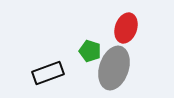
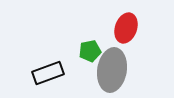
green pentagon: rotated 30 degrees counterclockwise
gray ellipse: moved 2 px left, 2 px down; rotated 9 degrees counterclockwise
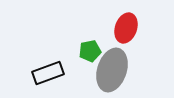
gray ellipse: rotated 9 degrees clockwise
